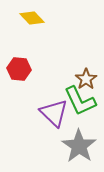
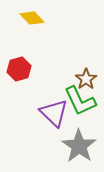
red hexagon: rotated 20 degrees counterclockwise
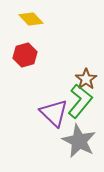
yellow diamond: moved 1 px left, 1 px down
red hexagon: moved 6 px right, 14 px up
green L-shape: rotated 116 degrees counterclockwise
gray star: moved 5 px up; rotated 8 degrees counterclockwise
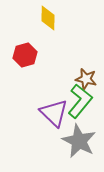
yellow diamond: moved 17 px right, 1 px up; rotated 45 degrees clockwise
brown star: rotated 25 degrees counterclockwise
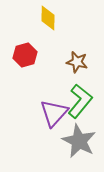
brown star: moved 9 px left, 17 px up
purple triangle: rotated 28 degrees clockwise
